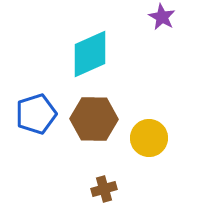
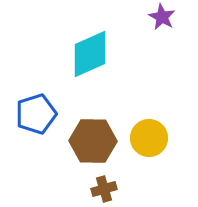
brown hexagon: moved 1 px left, 22 px down
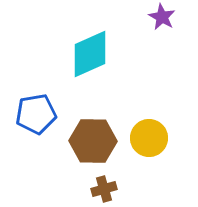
blue pentagon: rotated 9 degrees clockwise
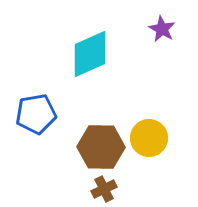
purple star: moved 12 px down
brown hexagon: moved 8 px right, 6 px down
brown cross: rotated 10 degrees counterclockwise
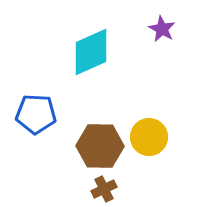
cyan diamond: moved 1 px right, 2 px up
blue pentagon: rotated 12 degrees clockwise
yellow circle: moved 1 px up
brown hexagon: moved 1 px left, 1 px up
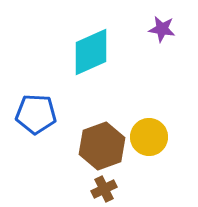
purple star: rotated 20 degrees counterclockwise
brown hexagon: moved 2 px right; rotated 21 degrees counterclockwise
